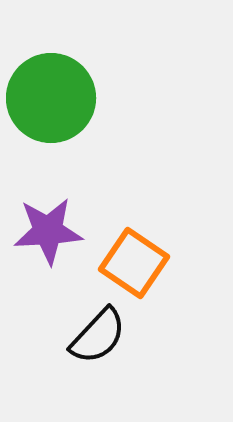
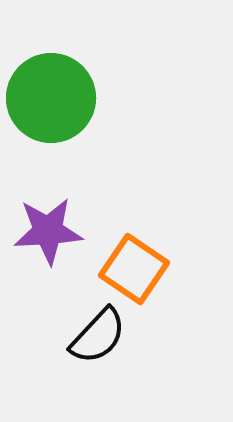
orange square: moved 6 px down
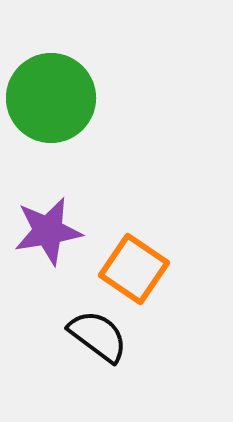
purple star: rotated 6 degrees counterclockwise
black semicircle: rotated 96 degrees counterclockwise
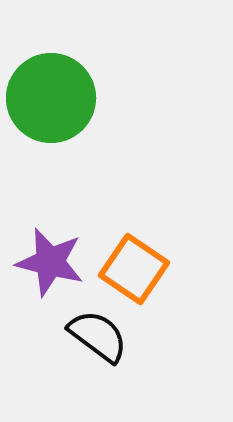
purple star: moved 2 px right, 31 px down; rotated 24 degrees clockwise
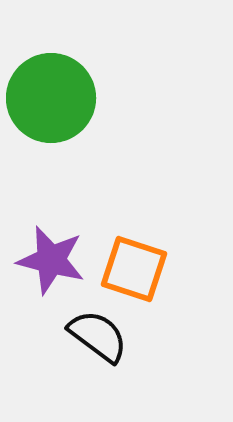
purple star: moved 1 px right, 2 px up
orange square: rotated 16 degrees counterclockwise
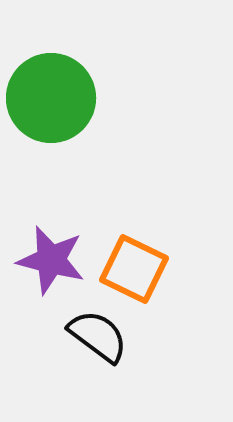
orange square: rotated 8 degrees clockwise
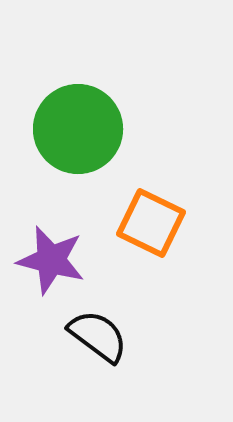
green circle: moved 27 px right, 31 px down
orange square: moved 17 px right, 46 px up
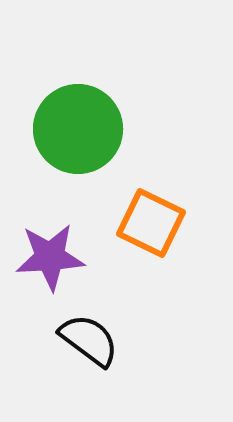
purple star: moved 1 px left, 3 px up; rotated 18 degrees counterclockwise
black semicircle: moved 9 px left, 4 px down
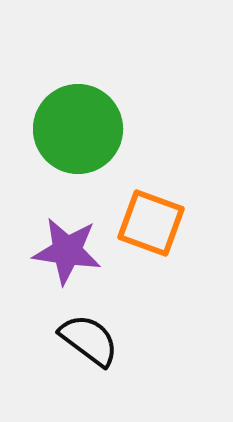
orange square: rotated 6 degrees counterclockwise
purple star: moved 17 px right, 6 px up; rotated 12 degrees clockwise
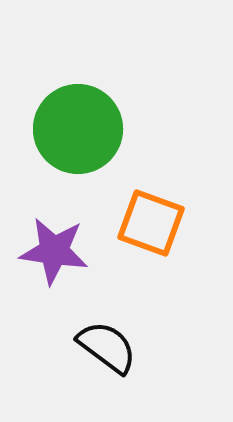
purple star: moved 13 px left
black semicircle: moved 18 px right, 7 px down
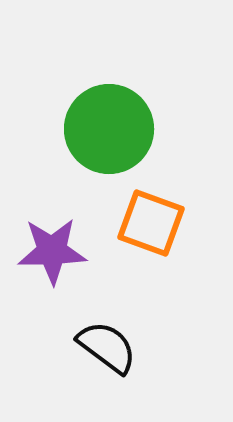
green circle: moved 31 px right
purple star: moved 2 px left; rotated 10 degrees counterclockwise
